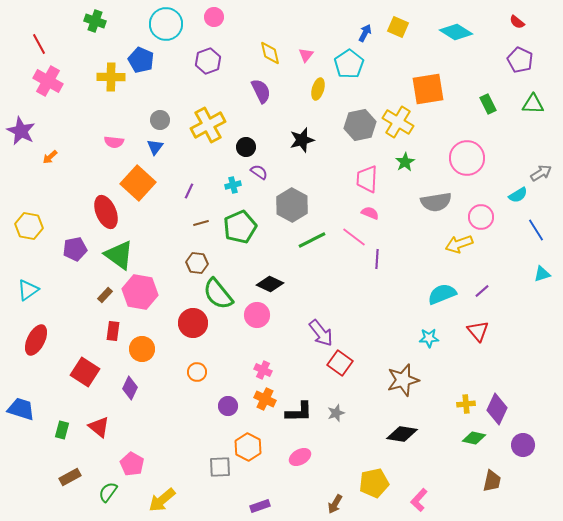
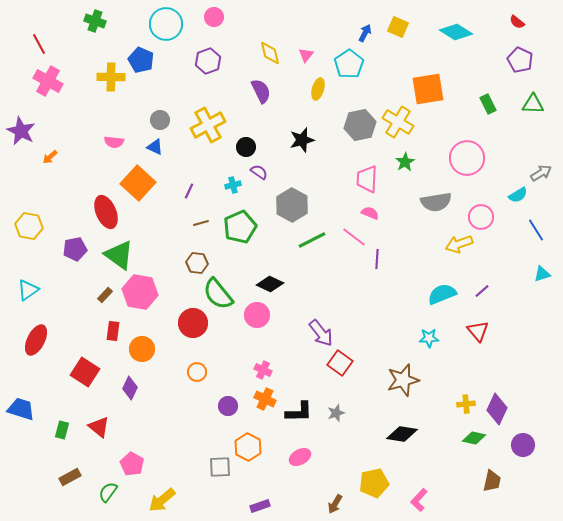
blue triangle at (155, 147): rotated 42 degrees counterclockwise
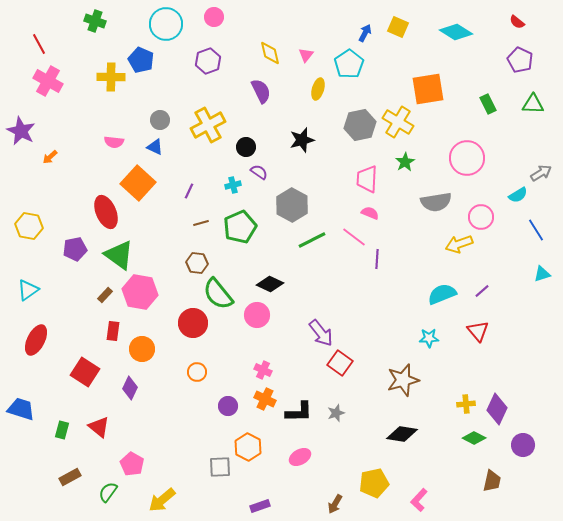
green diamond at (474, 438): rotated 15 degrees clockwise
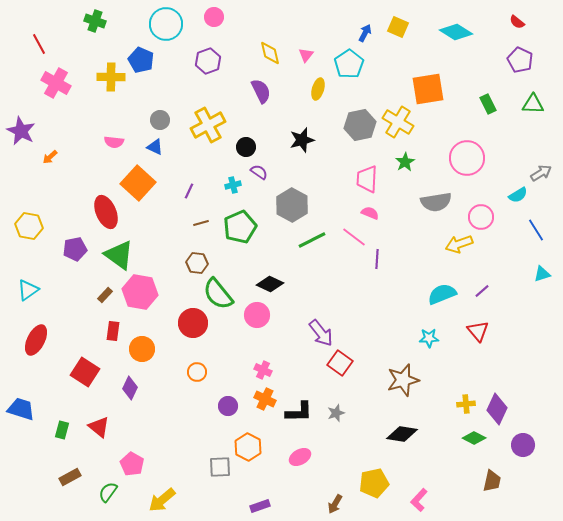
pink cross at (48, 81): moved 8 px right, 2 px down
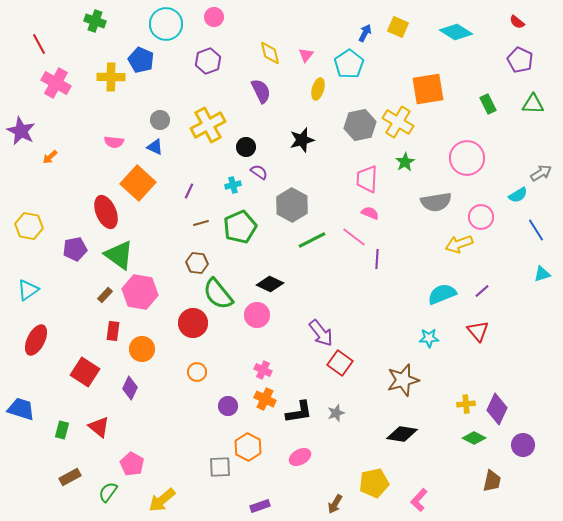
black L-shape at (299, 412): rotated 8 degrees counterclockwise
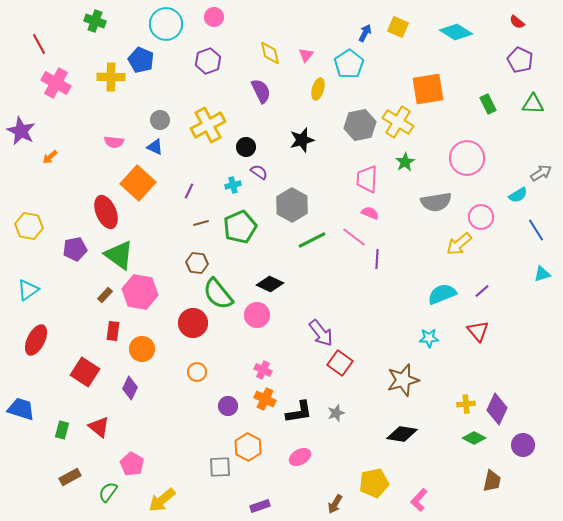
yellow arrow at (459, 244): rotated 20 degrees counterclockwise
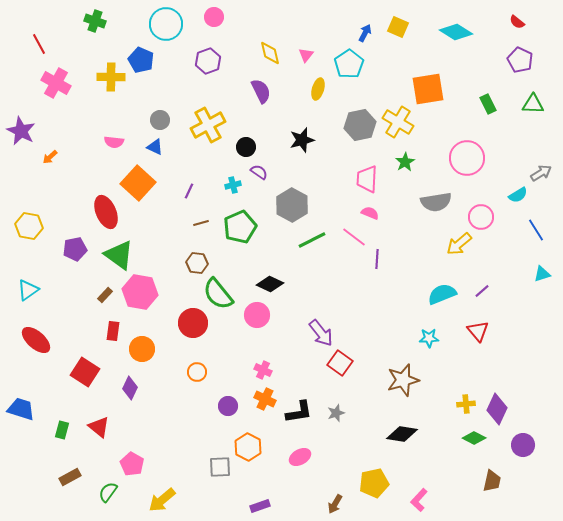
red ellipse at (36, 340): rotated 76 degrees counterclockwise
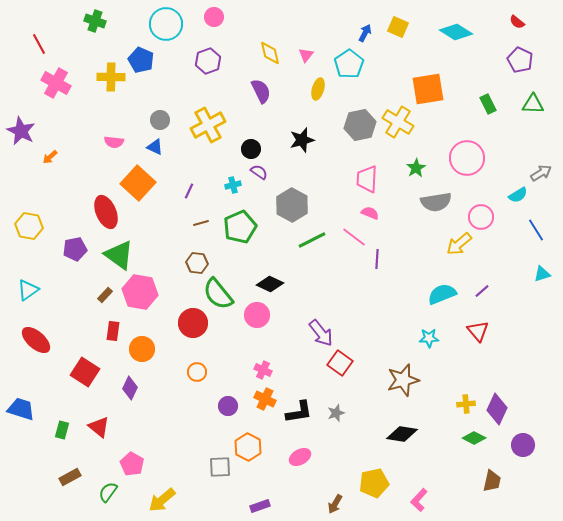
black circle at (246, 147): moved 5 px right, 2 px down
green star at (405, 162): moved 11 px right, 6 px down
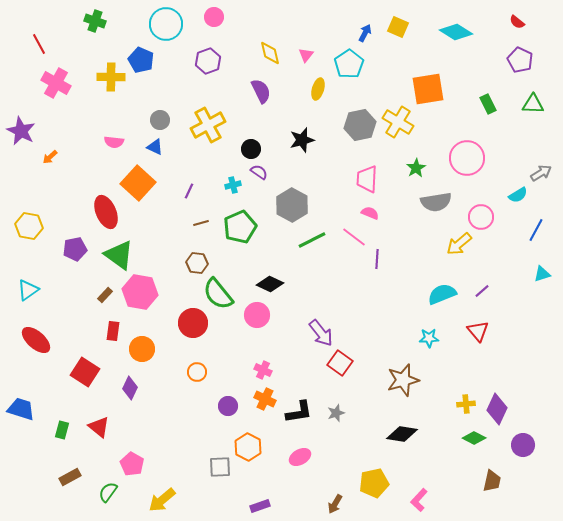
blue line at (536, 230): rotated 60 degrees clockwise
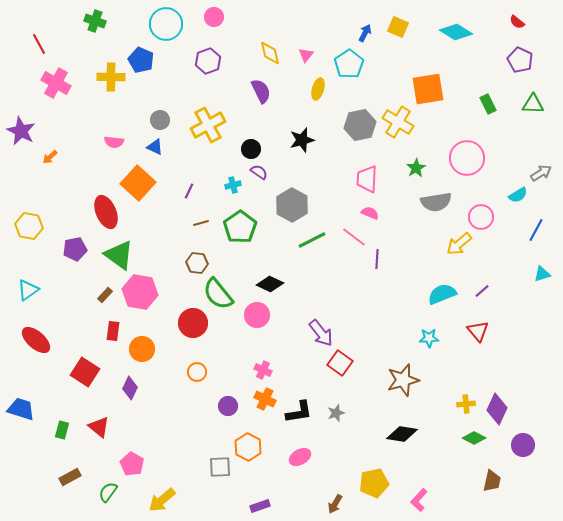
green pentagon at (240, 227): rotated 12 degrees counterclockwise
